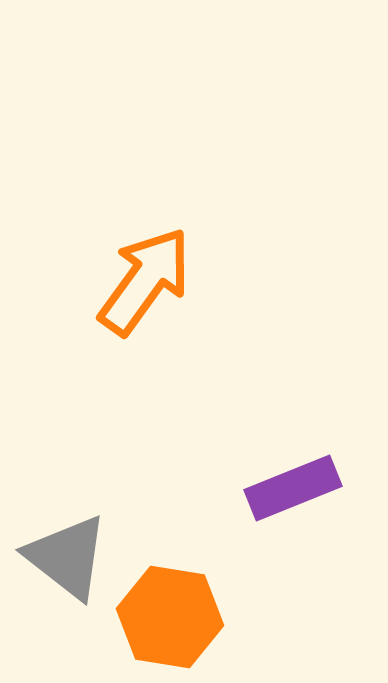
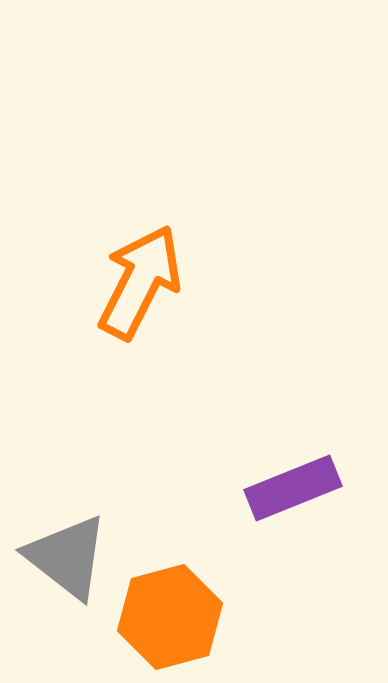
orange arrow: moved 5 px left, 1 px down; rotated 9 degrees counterclockwise
orange hexagon: rotated 24 degrees counterclockwise
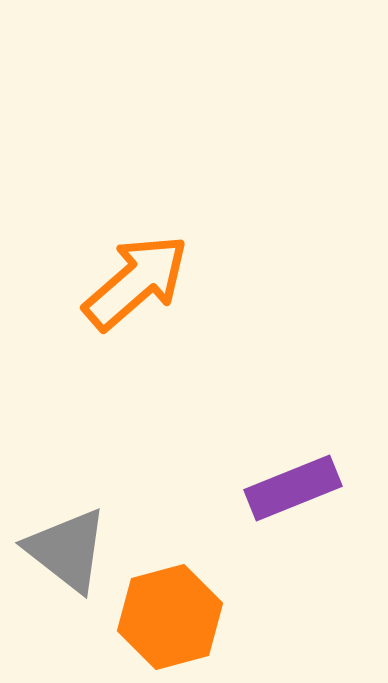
orange arrow: moved 4 px left; rotated 22 degrees clockwise
gray triangle: moved 7 px up
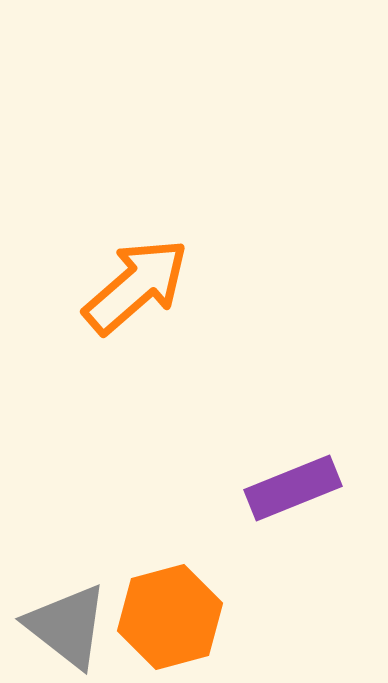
orange arrow: moved 4 px down
gray triangle: moved 76 px down
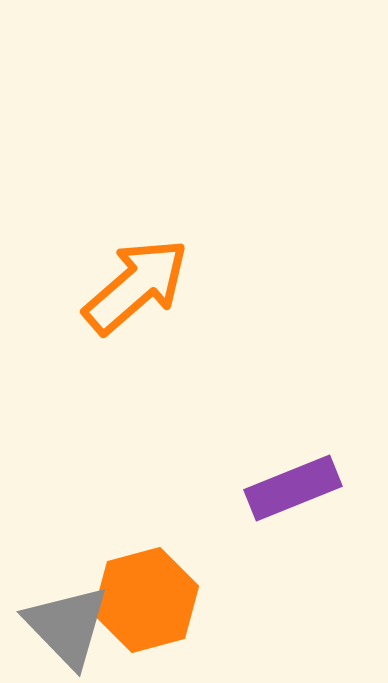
orange hexagon: moved 24 px left, 17 px up
gray triangle: rotated 8 degrees clockwise
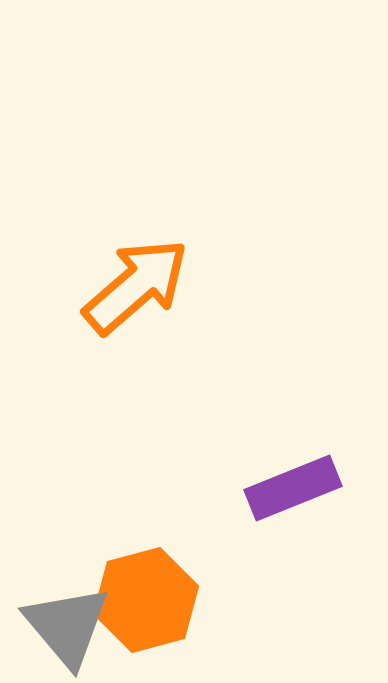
gray triangle: rotated 4 degrees clockwise
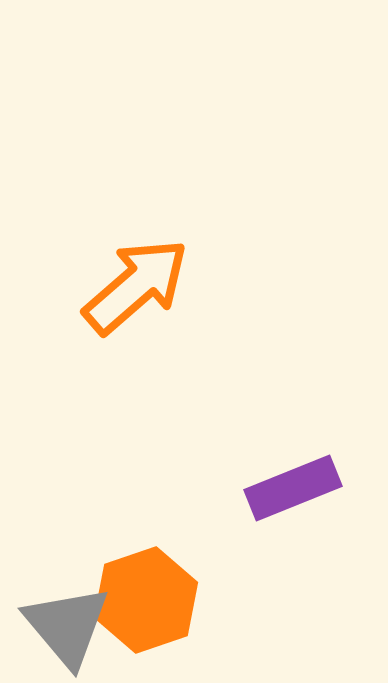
orange hexagon: rotated 4 degrees counterclockwise
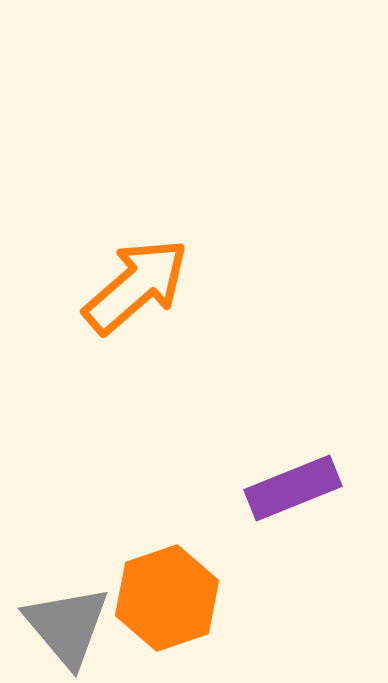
orange hexagon: moved 21 px right, 2 px up
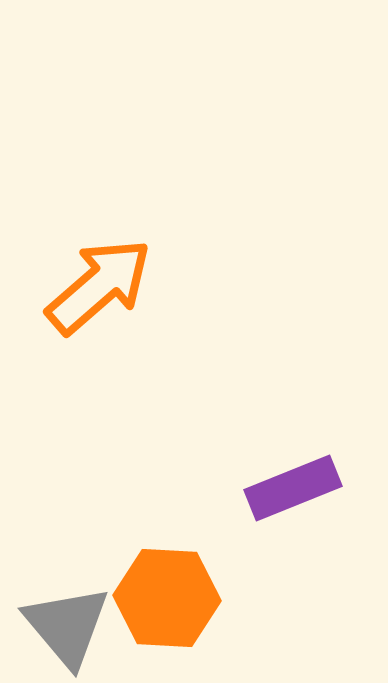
orange arrow: moved 37 px left
orange hexagon: rotated 22 degrees clockwise
